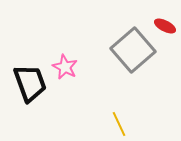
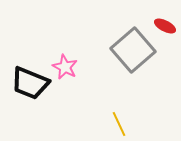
black trapezoid: rotated 132 degrees clockwise
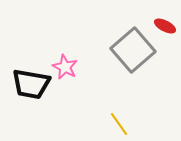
black trapezoid: moved 1 px right, 1 px down; rotated 12 degrees counterclockwise
yellow line: rotated 10 degrees counterclockwise
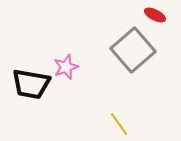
red ellipse: moved 10 px left, 11 px up
pink star: moved 1 px right; rotated 25 degrees clockwise
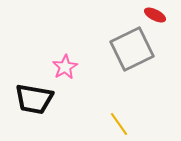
gray square: moved 1 px left, 1 px up; rotated 15 degrees clockwise
pink star: moved 1 px left; rotated 10 degrees counterclockwise
black trapezoid: moved 3 px right, 15 px down
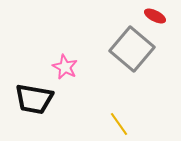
red ellipse: moved 1 px down
gray square: rotated 24 degrees counterclockwise
pink star: rotated 15 degrees counterclockwise
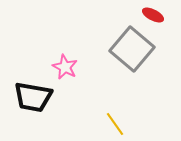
red ellipse: moved 2 px left, 1 px up
black trapezoid: moved 1 px left, 2 px up
yellow line: moved 4 px left
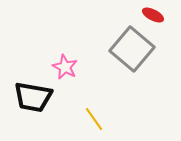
yellow line: moved 21 px left, 5 px up
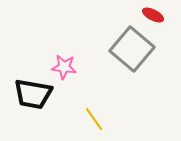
pink star: moved 1 px left; rotated 20 degrees counterclockwise
black trapezoid: moved 3 px up
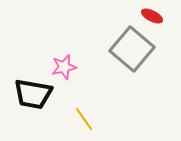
red ellipse: moved 1 px left, 1 px down
pink star: rotated 20 degrees counterclockwise
yellow line: moved 10 px left
